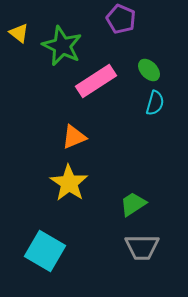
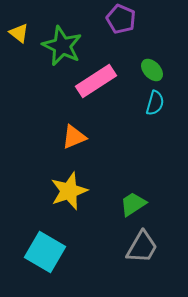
green ellipse: moved 3 px right
yellow star: moved 8 px down; rotated 18 degrees clockwise
gray trapezoid: rotated 60 degrees counterclockwise
cyan square: moved 1 px down
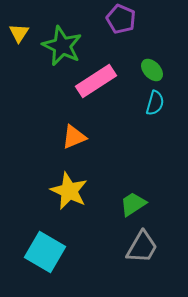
yellow triangle: rotated 25 degrees clockwise
yellow star: rotated 27 degrees counterclockwise
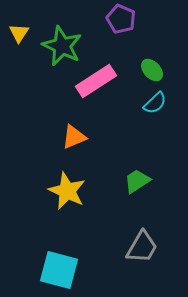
cyan semicircle: rotated 30 degrees clockwise
yellow star: moved 2 px left
green trapezoid: moved 4 px right, 23 px up
cyan square: moved 14 px right, 18 px down; rotated 15 degrees counterclockwise
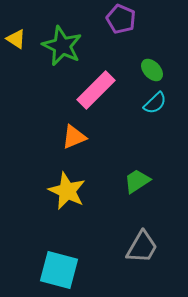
yellow triangle: moved 3 px left, 6 px down; rotated 30 degrees counterclockwise
pink rectangle: moved 9 px down; rotated 12 degrees counterclockwise
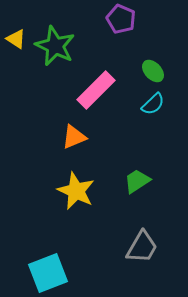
green star: moved 7 px left
green ellipse: moved 1 px right, 1 px down
cyan semicircle: moved 2 px left, 1 px down
yellow star: moved 9 px right
cyan square: moved 11 px left, 3 px down; rotated 36 degrees counterclockwise
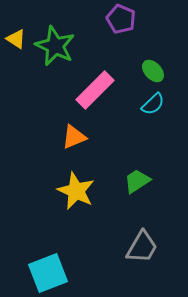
pink rectangle: moved 1 px left
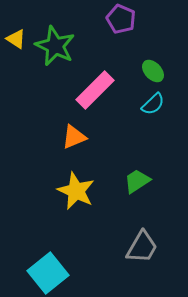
cyan square: rotated 18 degrees counterclockwise
